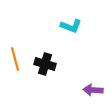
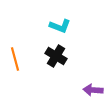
cyan L-shape: moved 11 px left
black cross: moved 11 px right, 8 px up; rotated 15 degrees clockwise
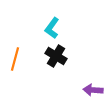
cyan L-shape: moved 8 px left, 2 px down; rotated 105 degrees clockwise
orange line: rotated 30 degrees clockwise
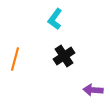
cyan L-shape: moved 3 px right, 9 px up
black cross: moved 8 px right; rotated 25 degrees clockwise
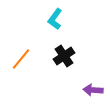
orange line: moved 6 px right; rotated 25 degrees clockwise
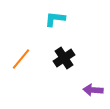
cyan L-shape: rotated 60 degrees clockwise
black cross: moved 2 px down
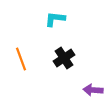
orange line: rotated 60 degrees counterclockwise
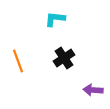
orange line: moved 3 px left, 2 px down
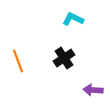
cyan L-shape: moved 18 px right; rotated 20 degrees clockwise
